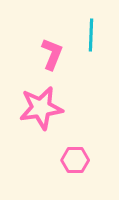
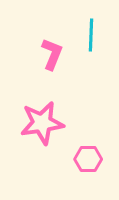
pink star: moved 1 px right, 15 px down
pink hexagon: moved 13 px right, 1 px up
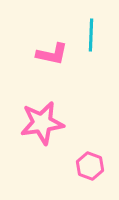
pink L-shape: rotated 80 degrees clockwise
pink hexagon: moved 2 px right, 7 px down; rotated 20 degrees clockwise
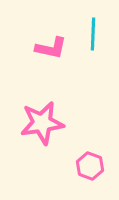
cyan line: moved 2 px right, 1 px up
pink L-shape: moved 1 px left, 6 px up
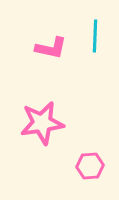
cyan line: moved 2 px right, 2 px down
pink hexagon: rotated 24 degrees counterclockwise
